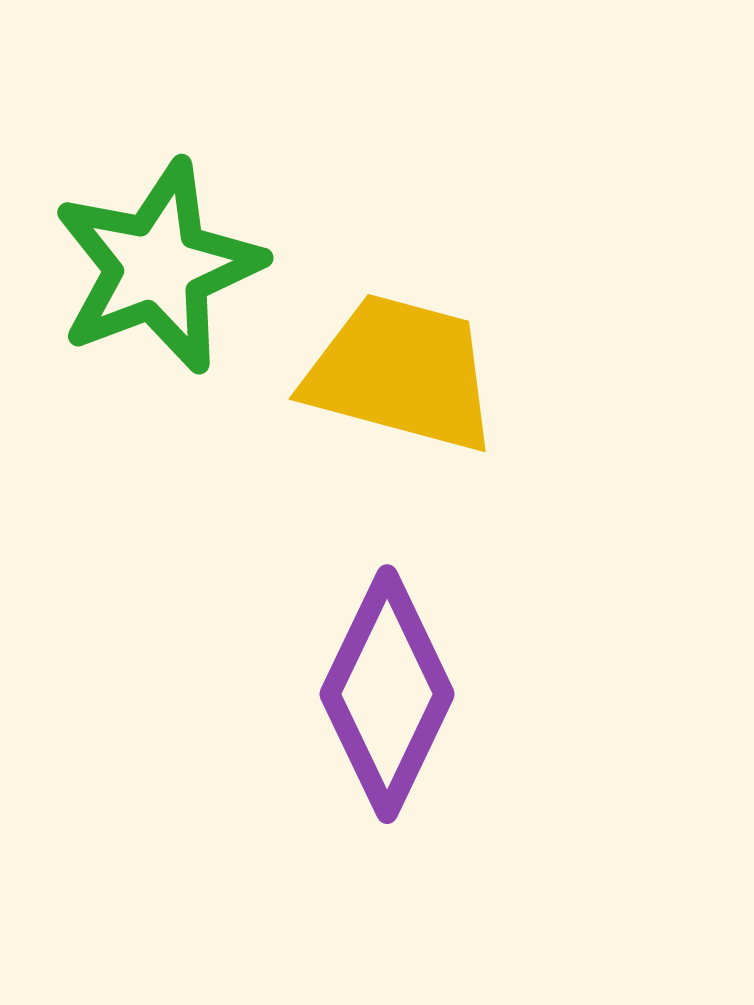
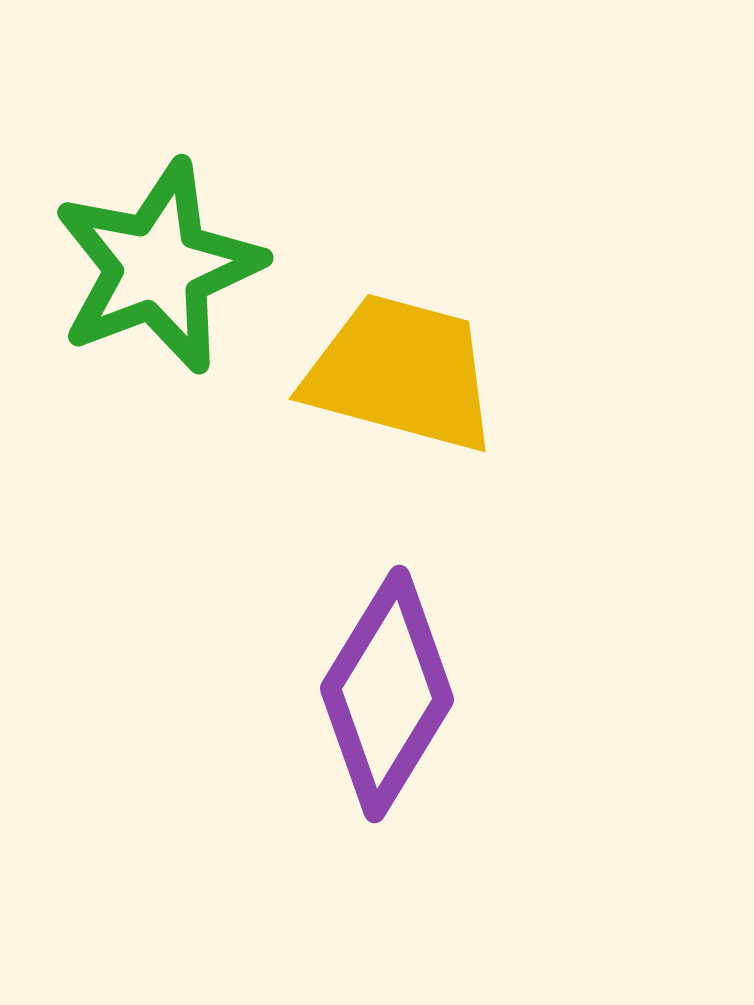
purple diamond: rotated 6 degrees clockwise
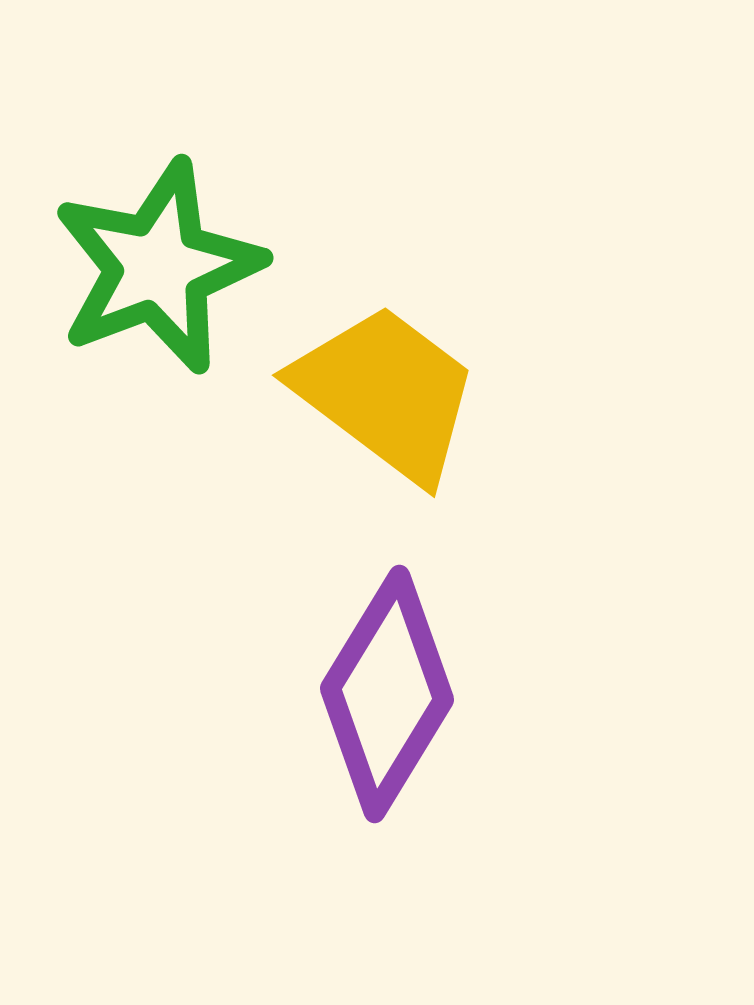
yellow trapezoid: moved 15 px left, 20 px down; rotated 22 degrees clockwise
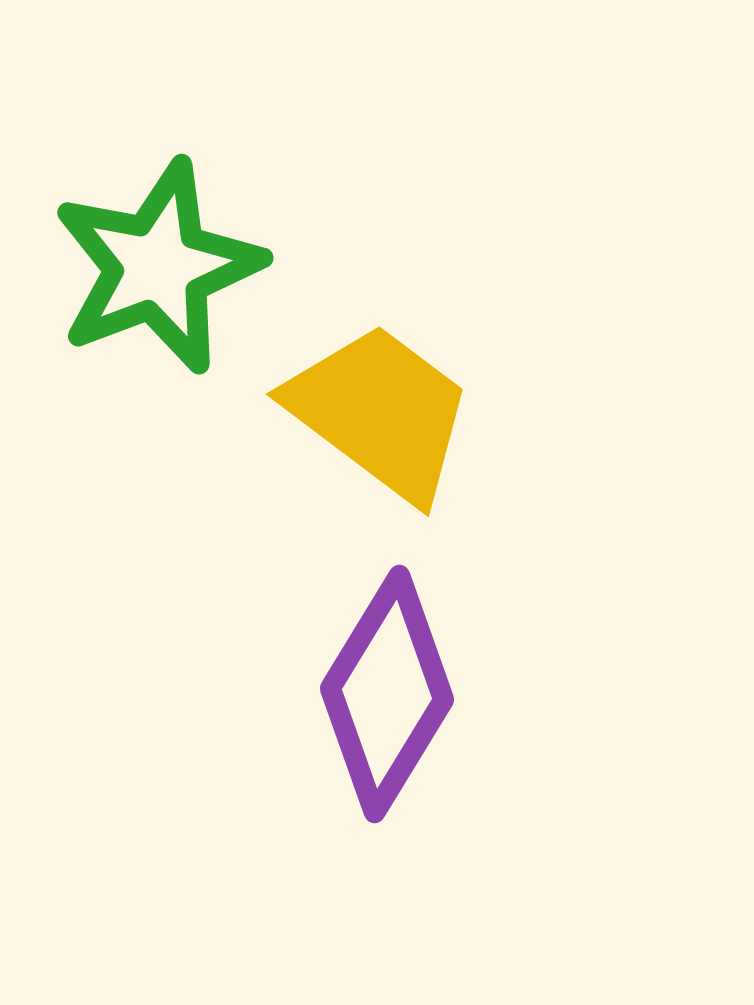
yellow trapezoid: moved 6 px left, 19 px down
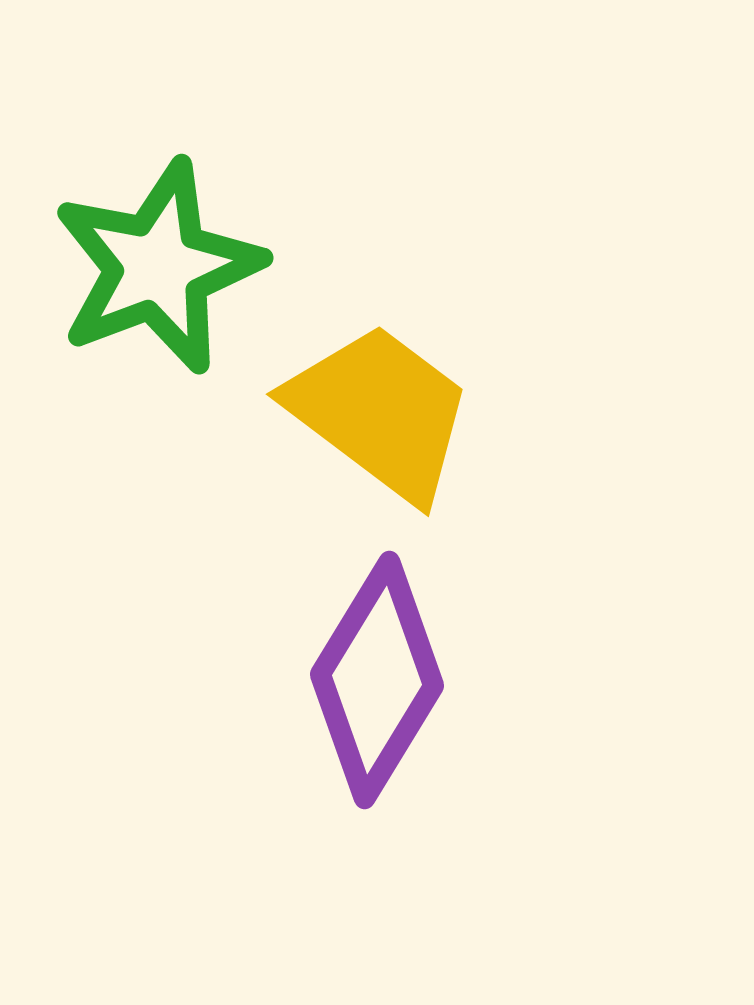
purple diamond: moved 10 px left, 14 px up
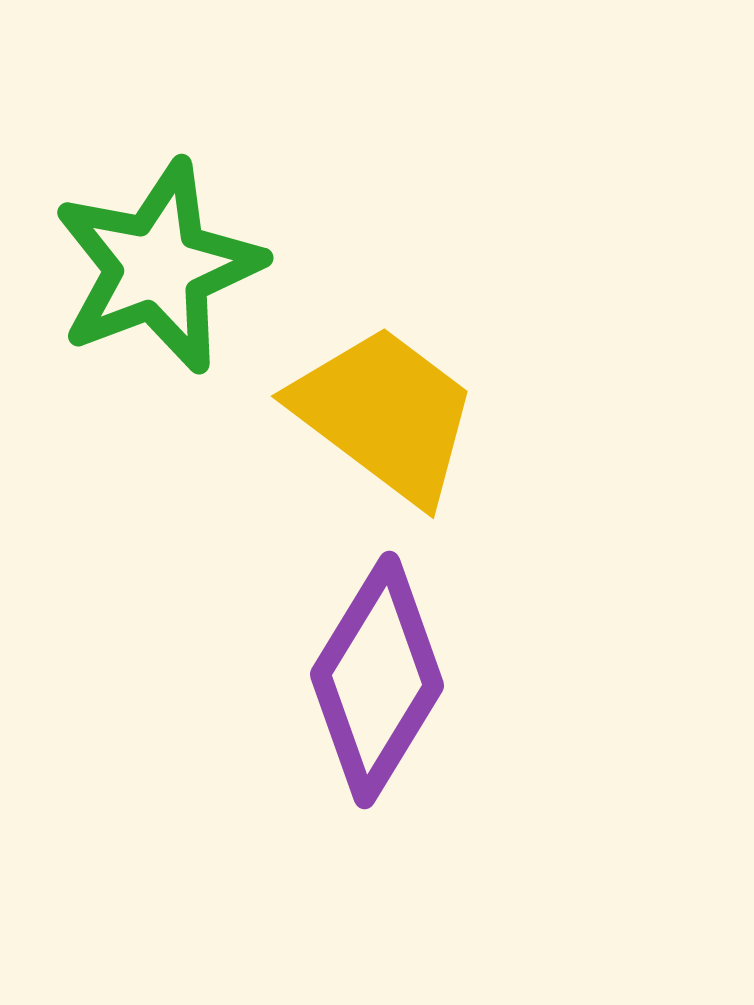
yellow trapezoid: moved 5 px right, 2 px down
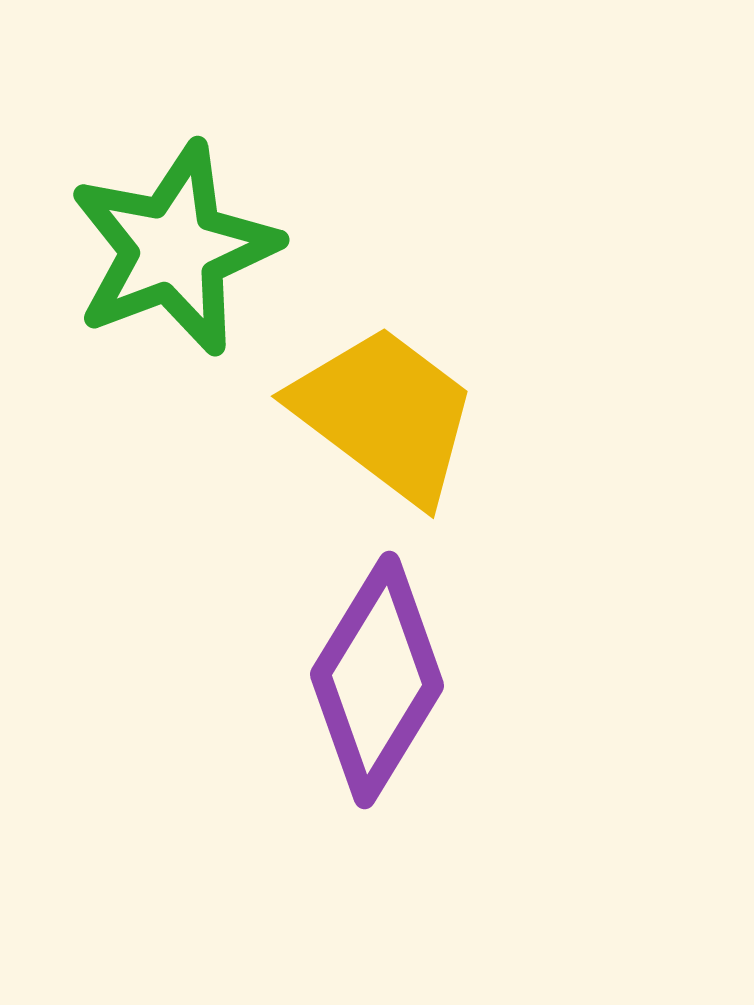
green star: moved 16 px right, 18 px up
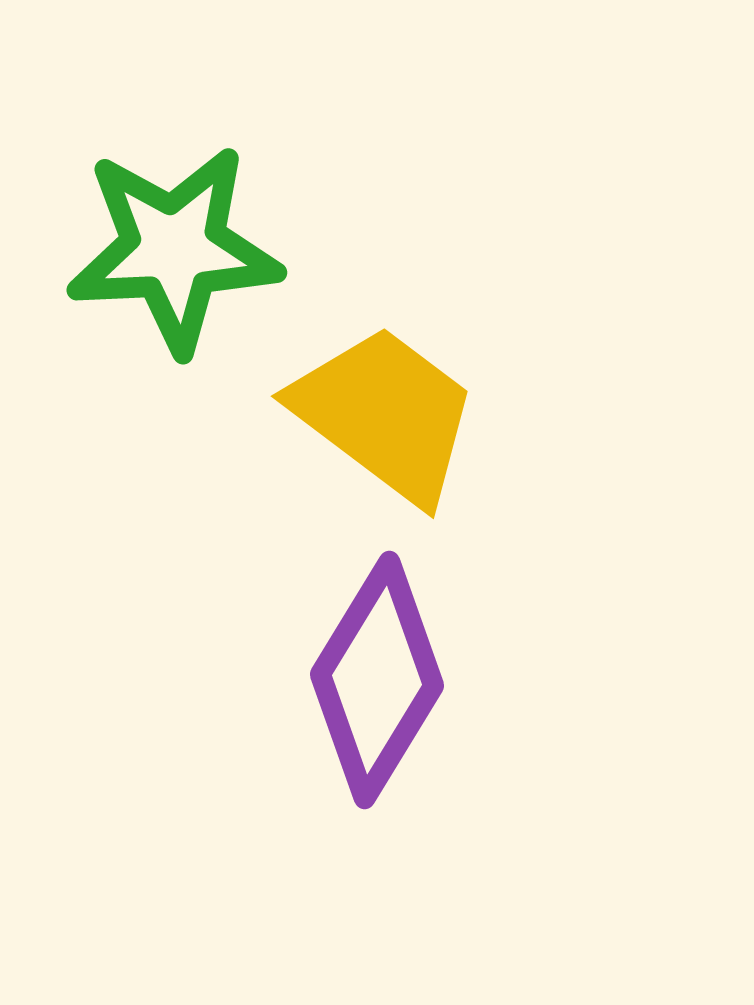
green star: rotated 18 degrees clockwise
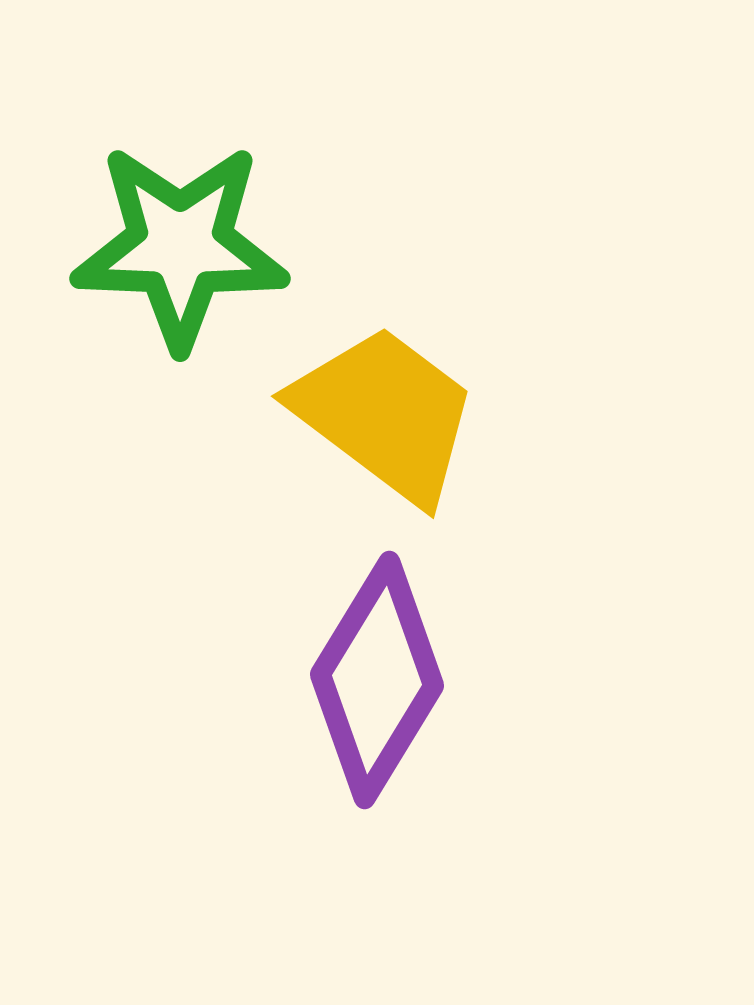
green star: moved 6 px right, 3 px up; rotated 5 degrees clockwise
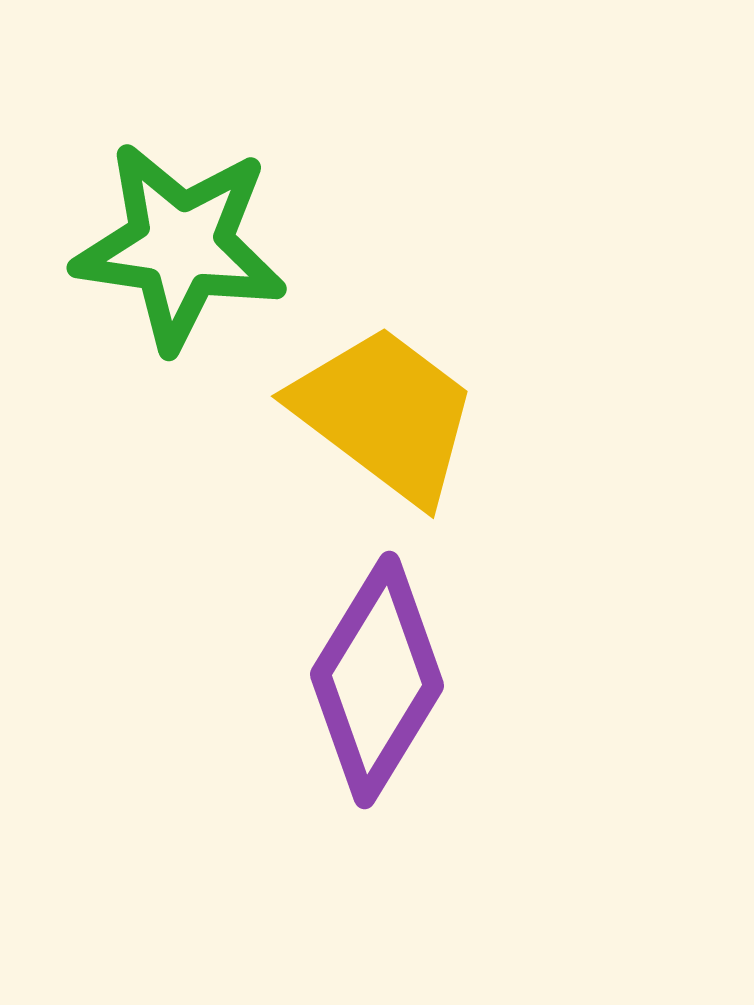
green star: rotated 6 degrees clockwise
